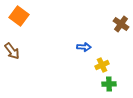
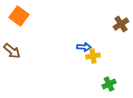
brown cross: rotated 21 degrees clockwise
brown arrow: rotated 12 degrees counterclockwise
yellow cross: moved 9 px left, 9 px up; rotated 16 degrees clockwise
green cross: rotated 24 degrees counterclockwise
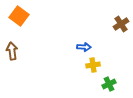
brown arrow: rotated 138 degrees counterclockwise
yellow cross: moved 9 px down
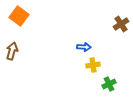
brown arrow: rotated 24 degrees clockwise
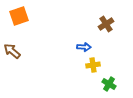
orange square: rotated 36 degrees clockwise
brown cross: moved 15 px left
brown arrow: rotated 66 degrees counterclockwise
green cross: rotated 32 degrees counterclockwise
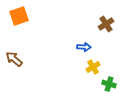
brown arrow: moved 2 px right, 8 px down
yellow cross: moved 2 px down; rotated 24 degrees counterclockwise
green cross: rotated 16 degrees counterclockwise
